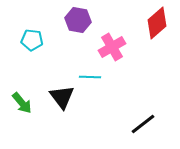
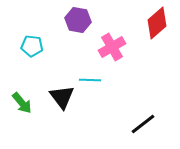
cyan pentagon: moved 6 px down
cyan line: moved 3 px down
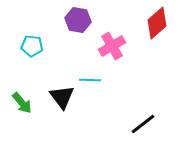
pink cross: moved 1 px up
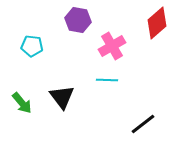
cyan line: moved 17 px right
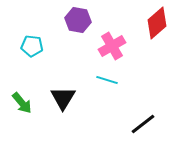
cyan line: rotated 15 degrees clockwise
black triangle: moved 1 px right, 1 px down; rotated 8 degrees clockwise
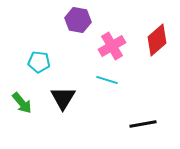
red diamond: moved 17 px down
cyan pentagon: moved 7 px right, 16 px down
black line: rotated 28 degrees clockwise
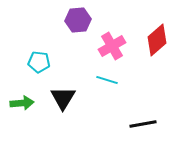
purple hexagon: rotated 15 degrees counterclockwise
green arrow: rotated 55 degrees counterclockwise
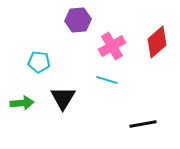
red diamond: moved 2 px down
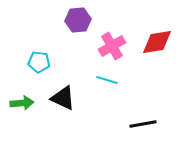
red diamond: rotated 32 degrees clockwise
black triangle: rotated 36 degrees counterclockwise
